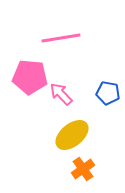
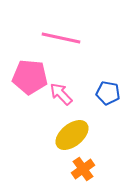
pink line: rotated 21 degrees clockwise
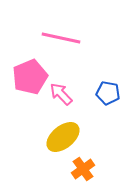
pink pentagon: rotated 28 degrees counterclockwise
yellow ellipse: moved 9 px left, 2 px down
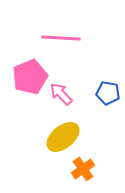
pink line: rotated 9 degrees counterclockwise
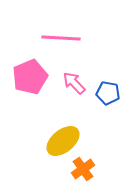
pink arrow: moved 13 px right, 11 px up
yellow ellipse: moved 4 px down
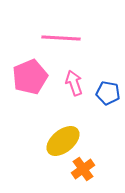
pink arrow: rotated 25 degrees clockwise
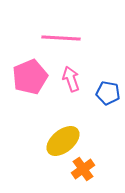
pink arrow: moved 3 px left, 4 px up
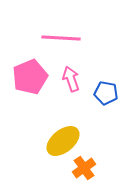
blue pentagon: moved 2 px left
orange cross: moved 1 px right, 1 px up
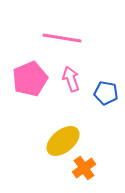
pink line: moved 1 px right; rotated 6 degrees clockwise
pink pentagon: moved 2 px down
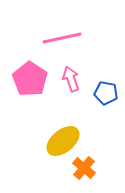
pink line: rotated 21 degrees counterclockwise
pink pentagon: rotated 16 degrees counterclockwise
orange cross: rotated 15 degrees counterclockwise
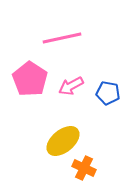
pink arrow: moved 7 px down; rotated 100 degrees counterclockwise
blue pentagon: moved 2 px right
orange cross: rotated 15 degrees counterclockwise
